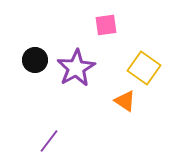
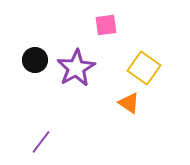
orange triangle: moved 4 px right, 2 px down
purple line: moved 8 px left, 1 px down
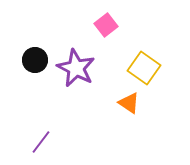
pink square: rotated 30 degrees counterclockwise
purple star: rotated 15 degrees counterclockwise
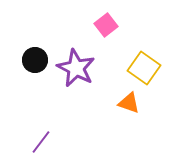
orange triangle: rotated 15 degrees counterclockwise
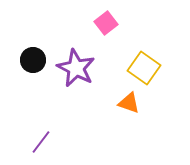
pink square: moved 2 px up
black circle: moved 2 px left
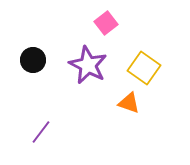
purple star: moved 12 px right, 3 px up
purple line: moved 10 px up
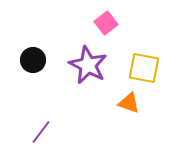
yellow square: rotated 24 degrees counterclockwise
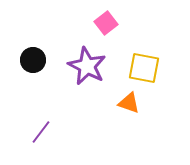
purple star: moved 1 px left, 1 px down
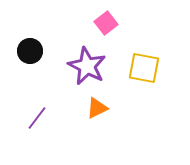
black circle: moved 3 px left, 9 px up
orange triangle: moved 32 px left, 5 px down; rotated 45 degrees counterclockwise
purple line: moved 4 px left, 14 px up
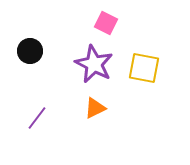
pink square: rotated 25 degrees counterclockwise
purple star: moved 7 px right, 2 px up
orange triangle: moved 2 px left
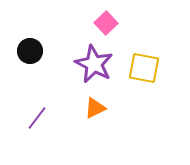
pink square: rotated 20 degrees clockwise
